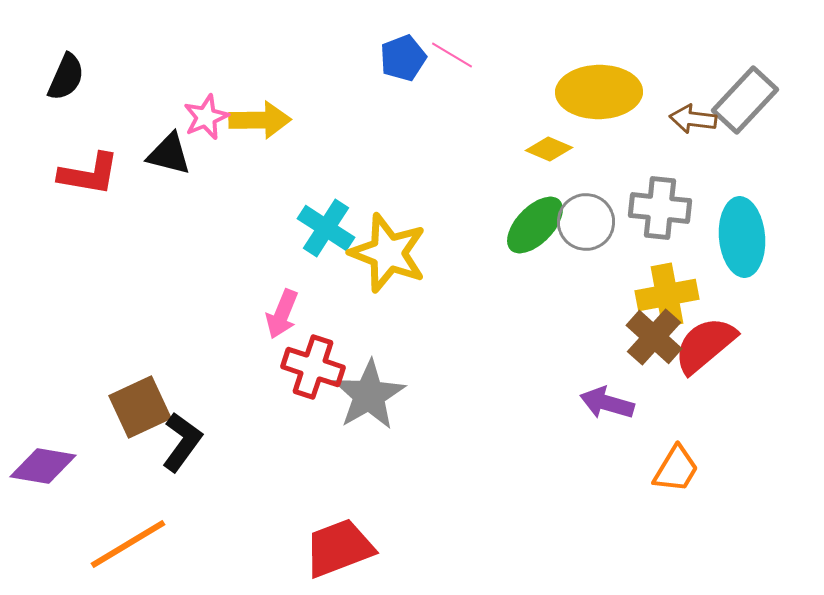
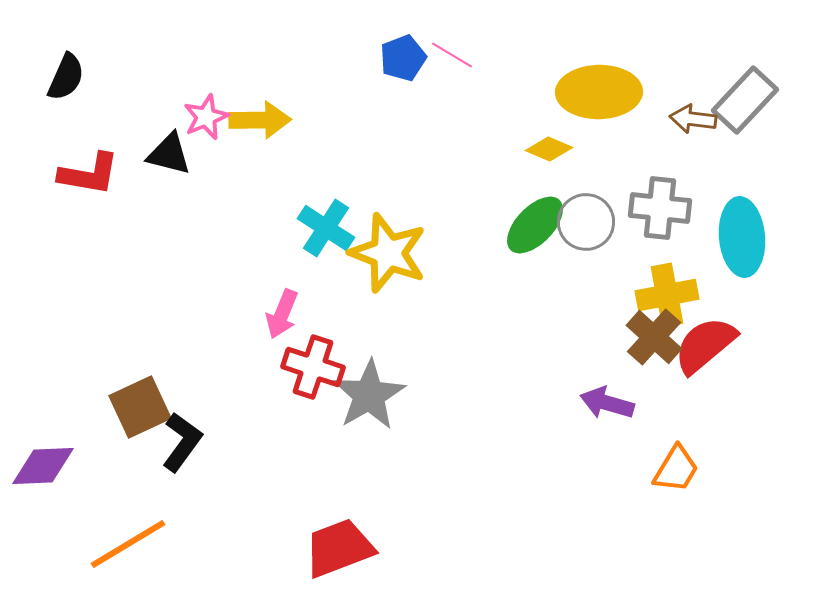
purple diamond: rotated 12 degrees counterclockwise
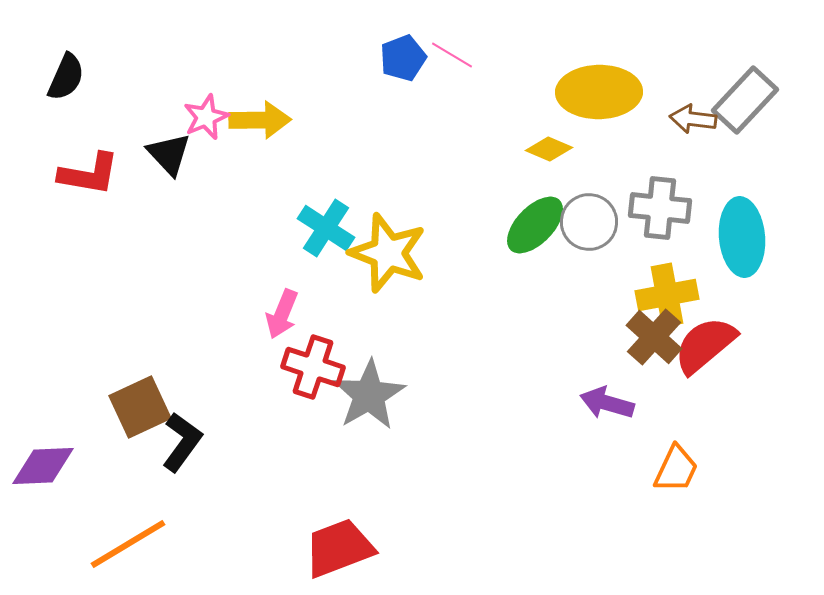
black triangle: rotated 33 degrees clockwise
gray circle: moved 3 px right
orange trapezoid: rotated 6 degrees counterclockwise
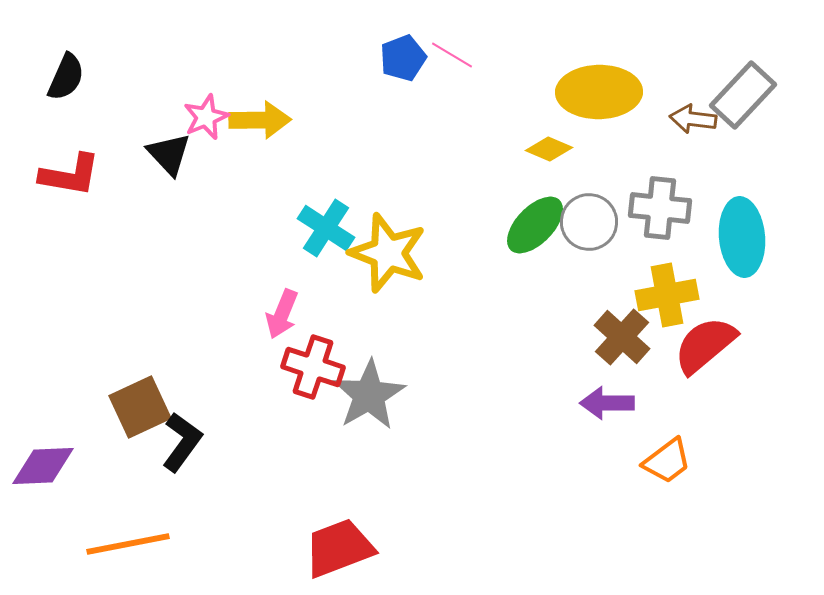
gray rectangle: moved 2 px left, 5 px up
red L-shape: moved 19 px left, 1 px down
brown cross: moved 32 px left
purple arrow: rotated 16 degrees counterclockwise
orange trapezoid: moved 9 px left, 8 px up; rotated 28 degrees clockwise
orange line: rotated 20 degrees clockwise
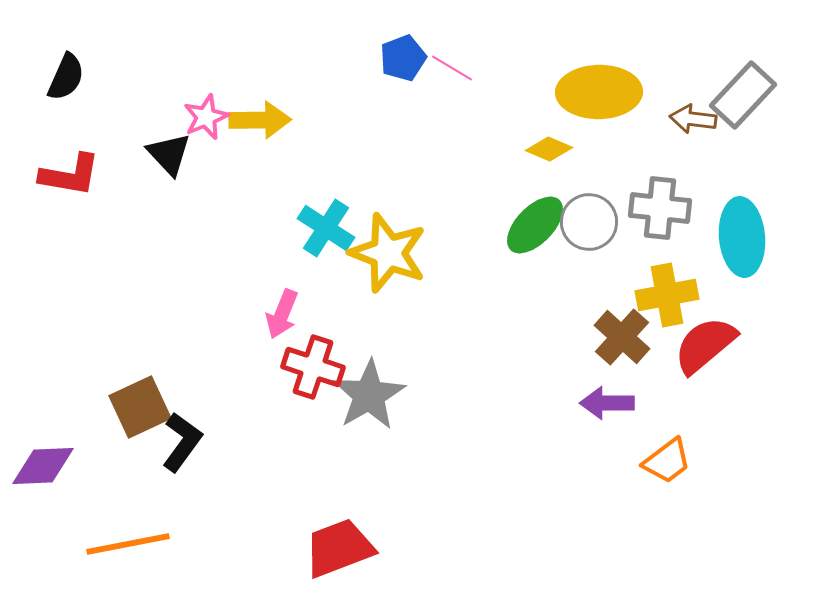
pink line: moved 13 px down
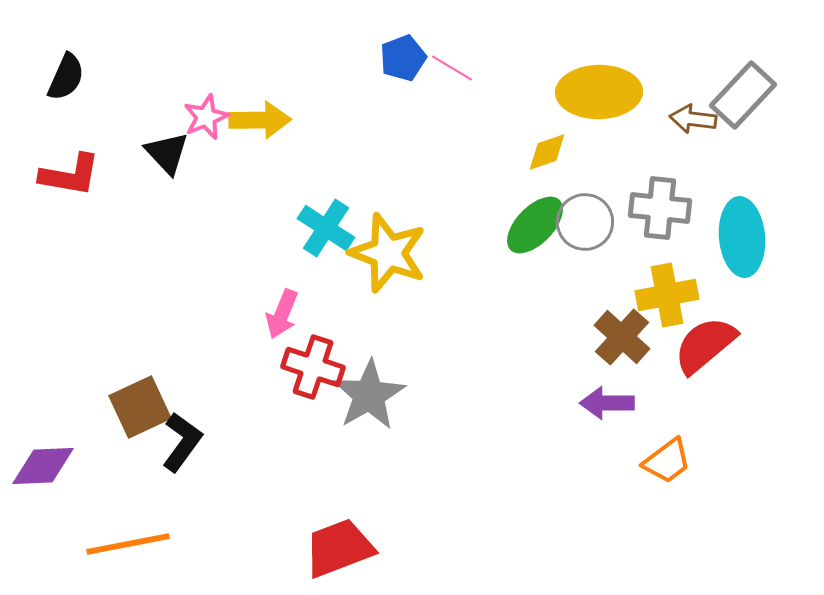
yellow diamond: moved 2 px left, 3 px down; rotated 42 degrees counterclockwise
black triangle: moved 2 px left, 1 px up
gray circle: moved 4 px left
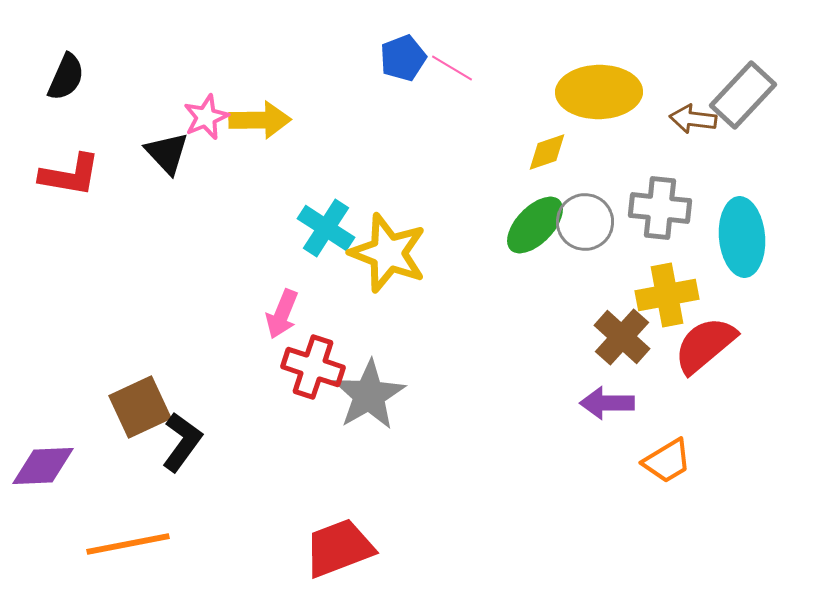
orange trapezoid: rotated 6 degrees clockwise
